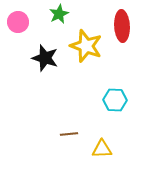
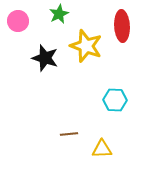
pink circle: moved 1 px up
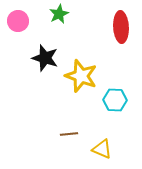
red ellipse: moved 1 px left, 1 px down
yellow star: moved 5 px left, 30 px down
yellow triangle: rotated 25 degrees clockwise
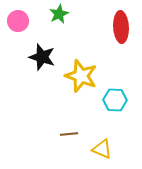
black star: moved 3 px left, 1 px up
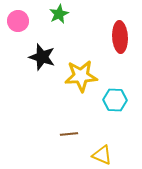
red ellipse: moved 1 px left, 10 px down
yellow star: rotated 24 degrees counterclockwise
yellow triangle: moved 6 px down
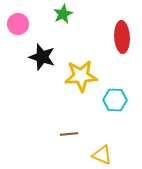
green star: moved 4 px right
pink circle: moved 3 px down
red ellipse: moved 2 px right
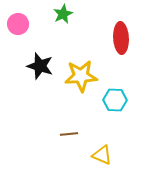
red ellipse: moved 1 px left, 1 px down
black star: moved 2 px left, 9 px down
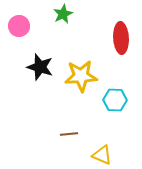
pink circle: moved 1 px right, 2 px down
black star: moved 1 px down
